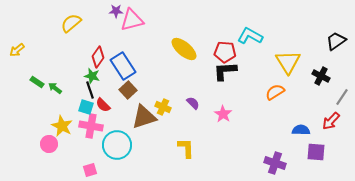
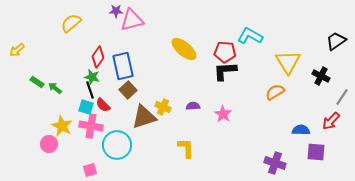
blue rectangle: rotated 20 degrees clockwise
green star: moved 1 px down
purple semicircle: moved 3 px down; rotated 48 degrees counterclockwise
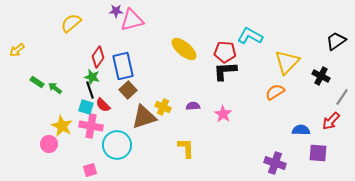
yellow triangle: moved 1 px left; rotated 16 degrees clockwise
purple square: moved 2 px right, 1 px down
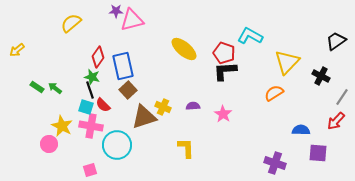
red pentagon: moved 1 px left, 1 px down; rotated 15 degrees clockwise
green rectangle: moved 5 px down
orange semicircle: moved 1 px left, 1 px down
red arrow: moved 5 px right
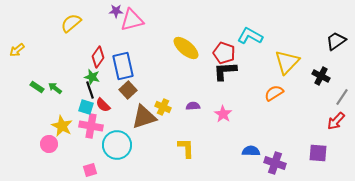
yellow ellipse: moved 2 px right, 1 px up
blue semicircle: moved 50 px left, 21 px down
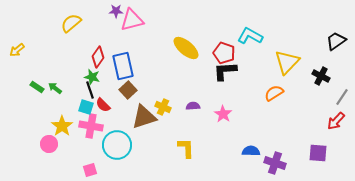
yellow star: rotated 10 degrees clockwise
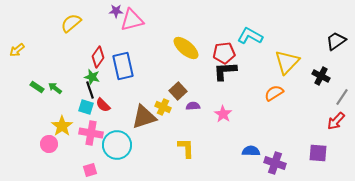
red pentagon: rotated 25 degrees counterclockwise
brown square: moved 50 px right, 1 px down
pink cross: moved 7 px down
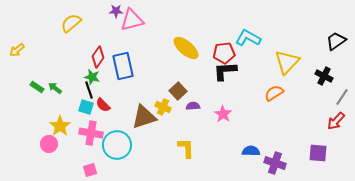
cyan L-shape: moved 2 px left, 2 px down
black cross: moved 3 px right
black line: moved 1 px left
yellow star: moved 2 px left
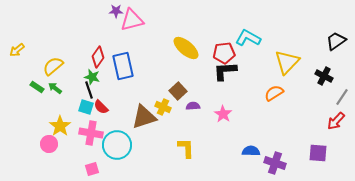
yellow semicircle: moved 18 px left, 43 px down
red semicircle: moved 2 px left, 2 px down
pink square: moved 2 px right, 1 px up
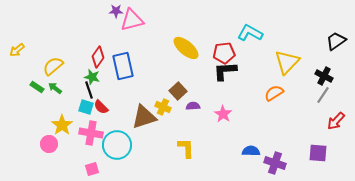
cyan L-shape: moved 2 px right, 5 px up
gray line: moved 19 px left, 2 px up
yellow star: moved 2 px right, 1 px up
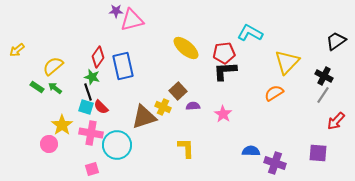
black line: moved 1 px left, 2 px down
